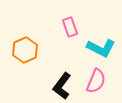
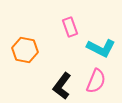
orange hexagon: rotated 25 degrees counterclockwise
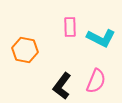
pink rectangle: rotated 18 degrees clockwise
cyan L-shape: moved 10 px up
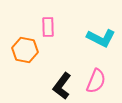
pink rectangle: moved 22 px left
